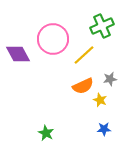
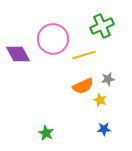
yellow line: rotated 25 degrees clockwise
gray star: moved 2 px left
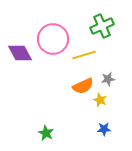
purple diamond: moved 2 px right, 1 px up
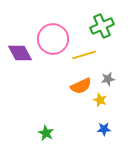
orange semicircle: moved 2 px left
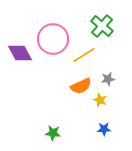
green cross: rotated 25 degrees counterclockwise
yellow line: rotated 15 degrees counterclockwise
green star: moved 7 px right; rotated 21 degrees counterclockwise
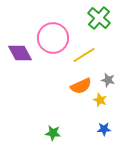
green cross: moved 3 px left, 8 px up
pink circle: moved 1 px up
gray star: moved 1 px down; rotated 24 degrees clockwise
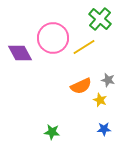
green cross: moved 1 px right, 1 px down
yellow line: moved 8 px up
green star: moved 1 px left, 1 px up
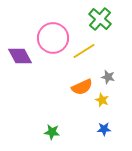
yellow line: moved 4 px down
purple diamond: moved 3 px down
gray star: moved 3 px up
orange semicircle: moved 1 px right, 1 px down
yellow star: moved 2 px right
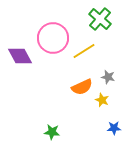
blue star: moved 10 px right, 1 px up
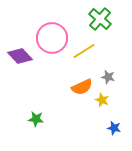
pink circle: moved 1 px left
purple diamond: rotated 15 degrees counterclockwise
blue star: rotated 16 degrees clockwise
green star: moved 16 px left, 13 px up
